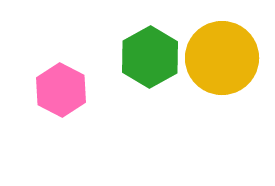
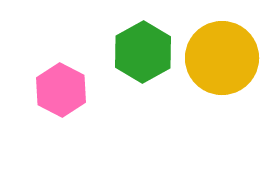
green hexagon: moved 7 px left, 5 px up
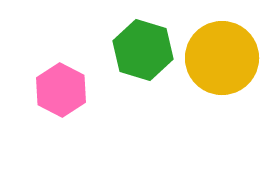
green hexagon: moved 2 px up; rotated 14 degrees counterclockwise
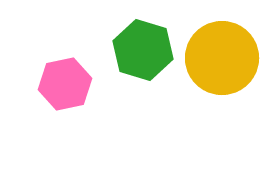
pink hexagon: moved 4 px right, 6 px up; rotated 21 degrees clockwise
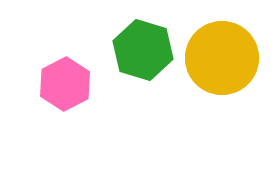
pink hexagon: rotated 15 degrees counterclockwise
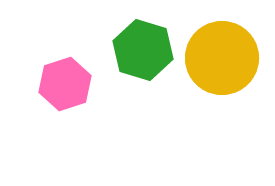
pink hexagon: rotated 9 degrees clockwise
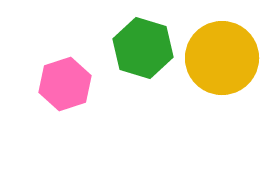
green hexagon: moved 2 px up
